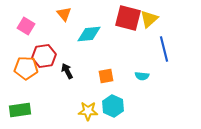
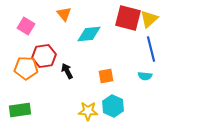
blue line: moved 13 px left
cyan semicircle: moved 3 px right
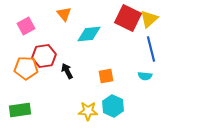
red square: rotated 12 degrees clockwise
pink square: rotated 30 degrees clockwise
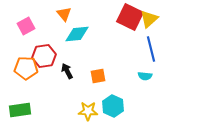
red square: moved 2 px right, 1 px up
cyan diamond: moved 12 px left
orange square: moved 8 px left
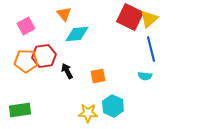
orange pentagon: moved 7 px up
yellow star: moved 2 px down
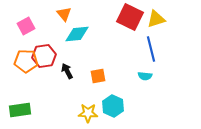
yellow triangle: moved 7 px right; rotated 24 degrees clockwise
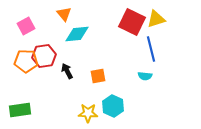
red square: moved 2 px right, 5 px down
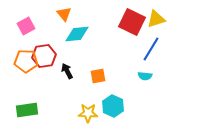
blue line: rotated 45 degrees clockwise
green rectangle: moved 7 px right
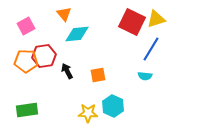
orange square: moved 1 px up
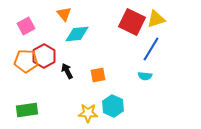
red hexagon: rotated 20 degrees counterclockwise
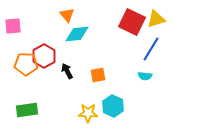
orange triangle: moved 3 px right, 1 px down
pink square: moved 13 px left; rotated 24 degrees clockwise
orange pentagon: moved 3 px down
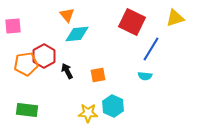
yellow triangle: moved 19 px right, 1 px up
orange pentagon: rotated 10 degrees counterclockwise
green rectangle: rotated 15 degrees clockwise
